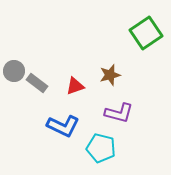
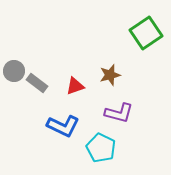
cyan pentagon: rotated 12 degrees clockwise
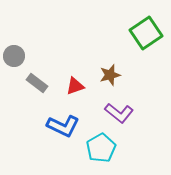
gray circle: moved 15 px up
purple L-shape: rotated 24 degrees clockwise
cyan pentagon: rotated 16 degrees clockwise
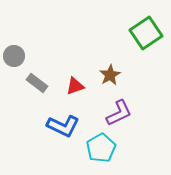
brown star: rotated 15 degrees counterclockwise
purple L-shape: rotated 64 degrees counterclockwise
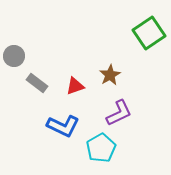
green square: moved 3 px right
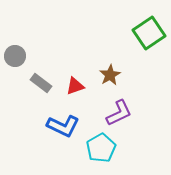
gray circle: moved 1 px right
gray rectangle: moved 4 px right
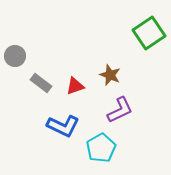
brown star: rotated 20 degrees counterclockwise
purple L-shape: moved 1 px right, 3 px up
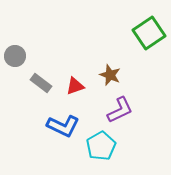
cyan pentagon: moved 2 px up
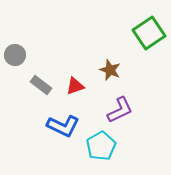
gray circle: moved 1 px up
brown star: moved 5 px up
gray rectangle: moved 2 px down
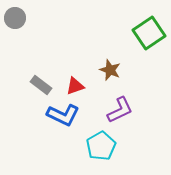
gray circle: moved 37 px up
blue L-shape: moved 11 px up
